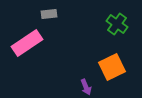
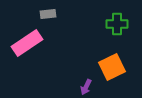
gray rectangle: moved 1 px left
green cross: rotated 35 degrees counterclockwise
purple arrow: rotated 49 degrees clockwise
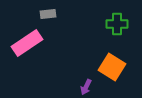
orange square: rotated 32 degrees counterclockwise
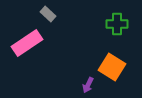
gray rectangle: rotated 49 degrees clockwise
purple arrow: moved 2 px right, 2 px up
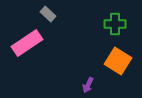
green cross: moved 2 px left
orange square: moved 6 px right, 6 px up
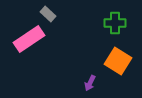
green cross: moved 1 px up
pink rectangle: moved 2 px right, 4 px up
purple arrow: moved 2 px right, 2 px up
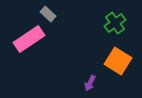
green cross: rotated 35 degrees counterclockwise
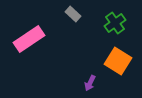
gray rectangle: moved 25 px right
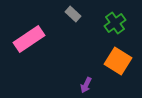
purple arrow: moved 4 px left, 2 px down
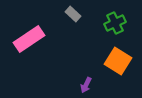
green cross: rotated 10 degrees clockwise
